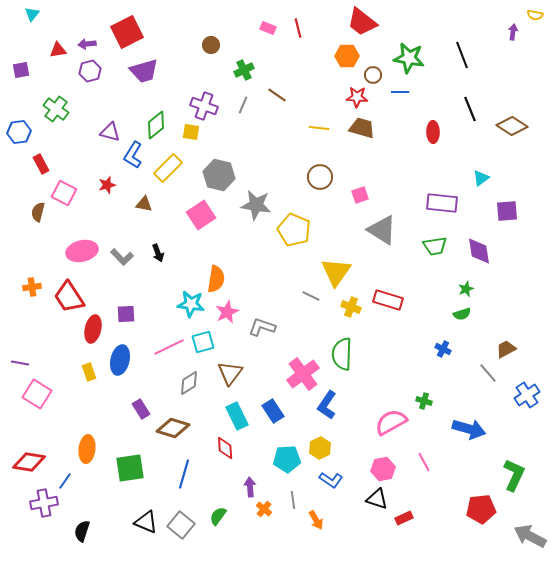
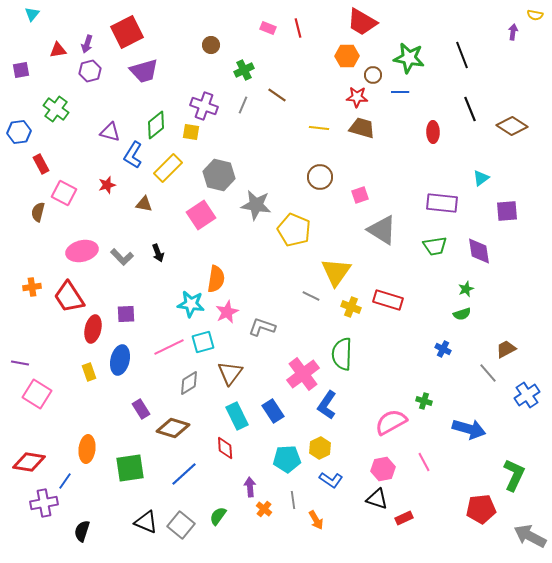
red trapezoid at (362, 22): rotated 8 degrees counterclockwise
purple arrow at (87, 44): rotated 66 degrees counterclockwise
blue line at (184, 474): rotated 32 degrees clockwise
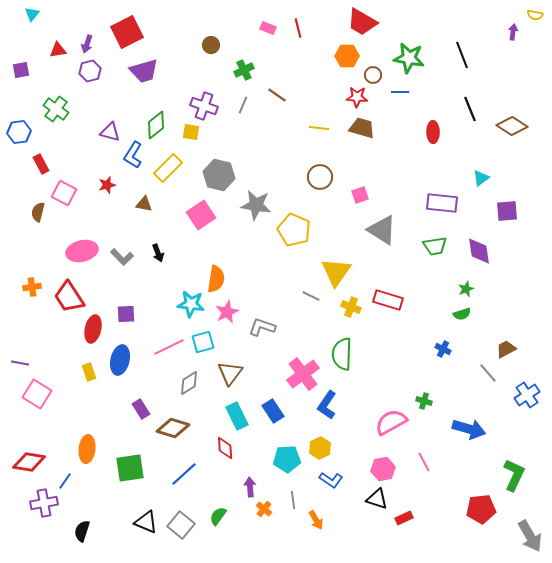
gray arrow at (530, 536): rotated 148 degrees counterclockwise
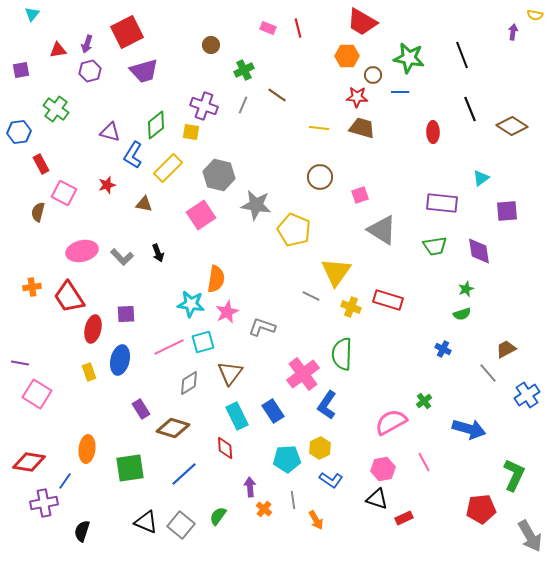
green cross at (424, 401): rotated 35 degrees clockwise
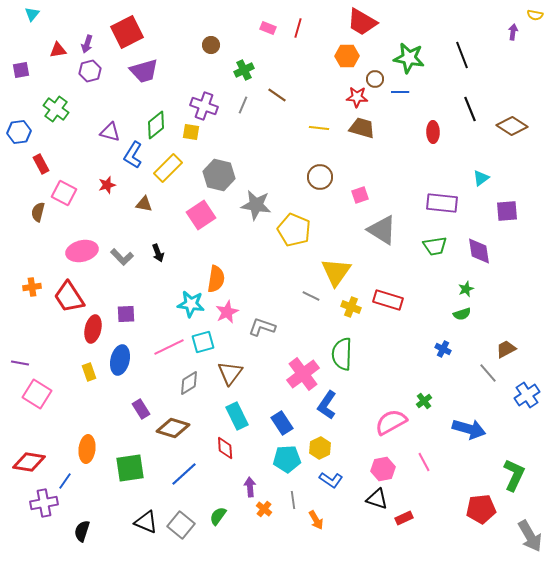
red line at (298, 28): rotated 30 degrees clockwise
brown circle at (373, 75): moved 2 px right, 4 px down
blue rectangle at (273, 411): moved 9 px right, 12 px down
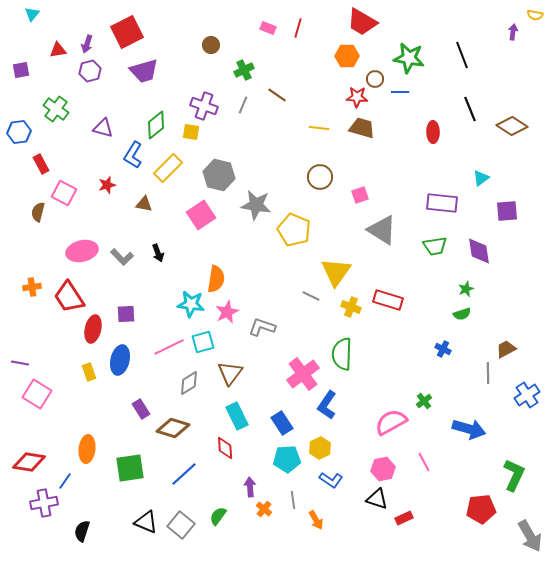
purple triangle at (110, 132): moved 7 px left, 4 px up
gray line at (488, 373): rotated 40 degrees clockwise
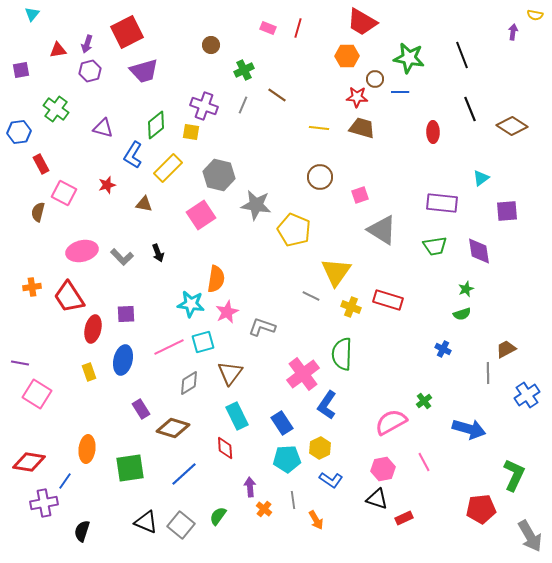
blue ellipse at (120, 360): moved 3 px right
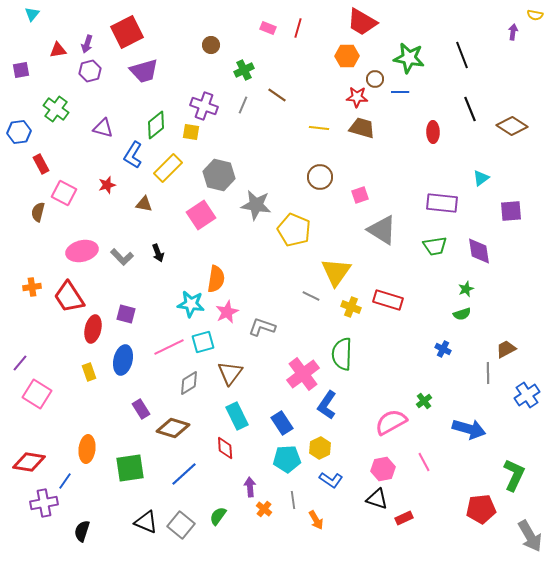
purple square at (507, 211): moved 4 px right
purple square at (126, 314): rotated 18 degrees clockwise
purple line at (20, 363): rotated 60 degrees counterclockwise
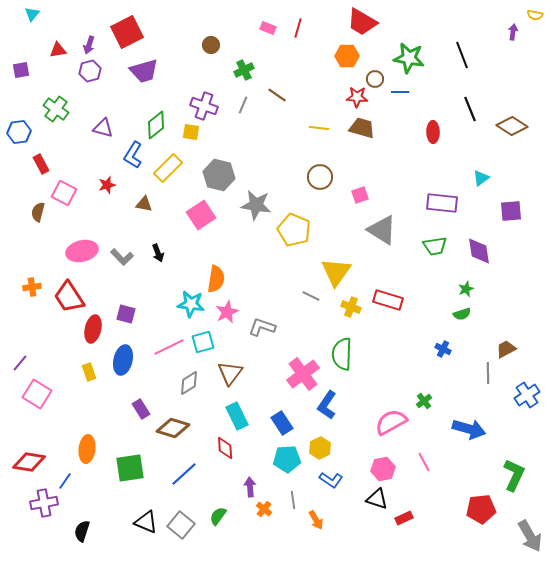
purple arrow at (87, 44): moved 2 px right, 1 px down
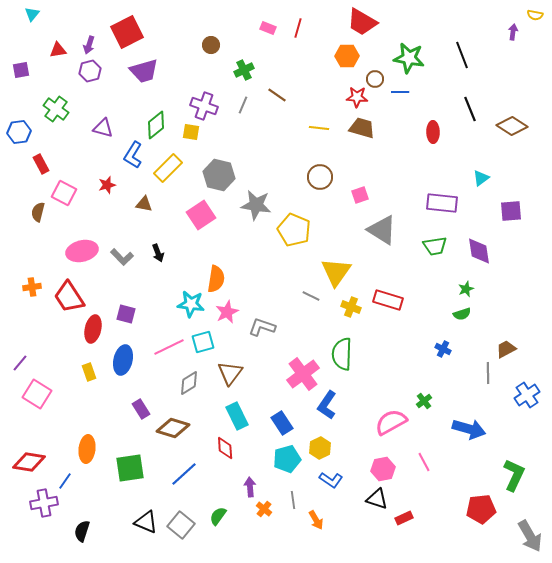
cyan pentagon at (287, 459): rotated 12 degrees counterclockwise
